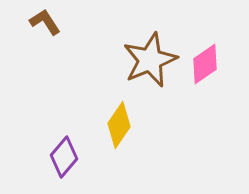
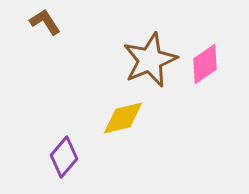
yellow diamond: moved 4 px right, 7 px up; rotated 42 degrees clockwise
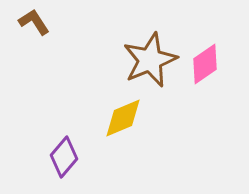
brown L-shape: moved 11 px left
yellow diamond: rotated 9 degrees counterclockwise
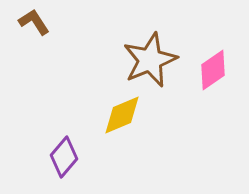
pink diamond: moved 8 px right, 6 px down
yellow diamond: moved 1 px left, 3 px up
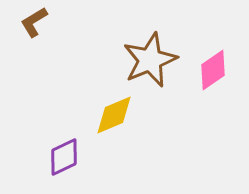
brown L-shape: rotated 88 degrees counterclockwise
yellow diamond: moved 8 px left
purple diamond: rotated 24 degrees clockwise
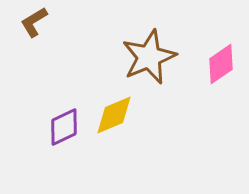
brown star: moved 1 px left, 3 px up
pink diamond: moved 8 px right, 6 px up
purple diamond: moved 30 px up
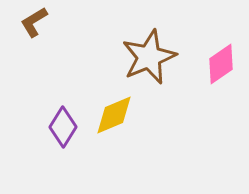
purple diamond: moved 1 px left; rotated 33 degrees counterclockwise
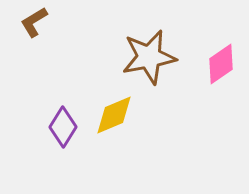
brown star: rotated 12 degrees clockwise
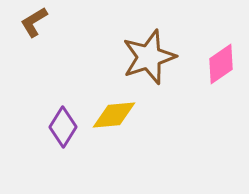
brown star: rotated 8 degrees counterclockwise
yellow diamond: rotated 18 degrees clockwise
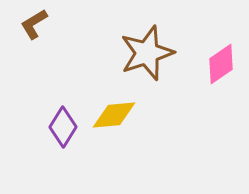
brown L-shape: moved 2 px down
brown star: moved 2 px left, 4 px up
